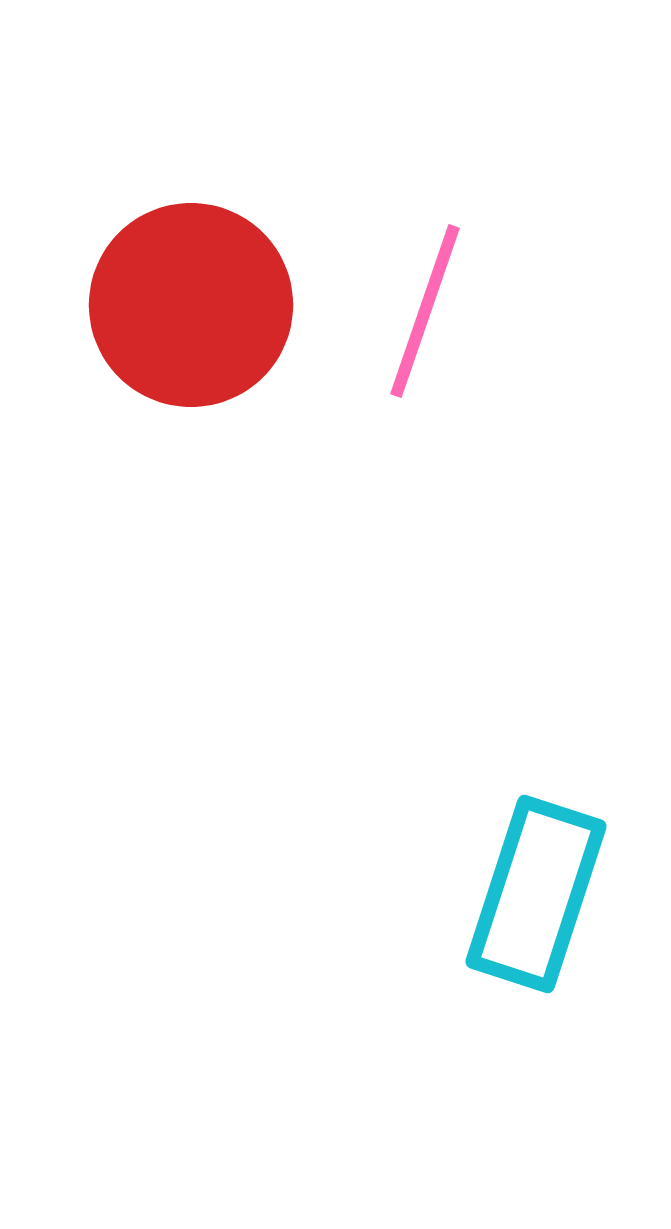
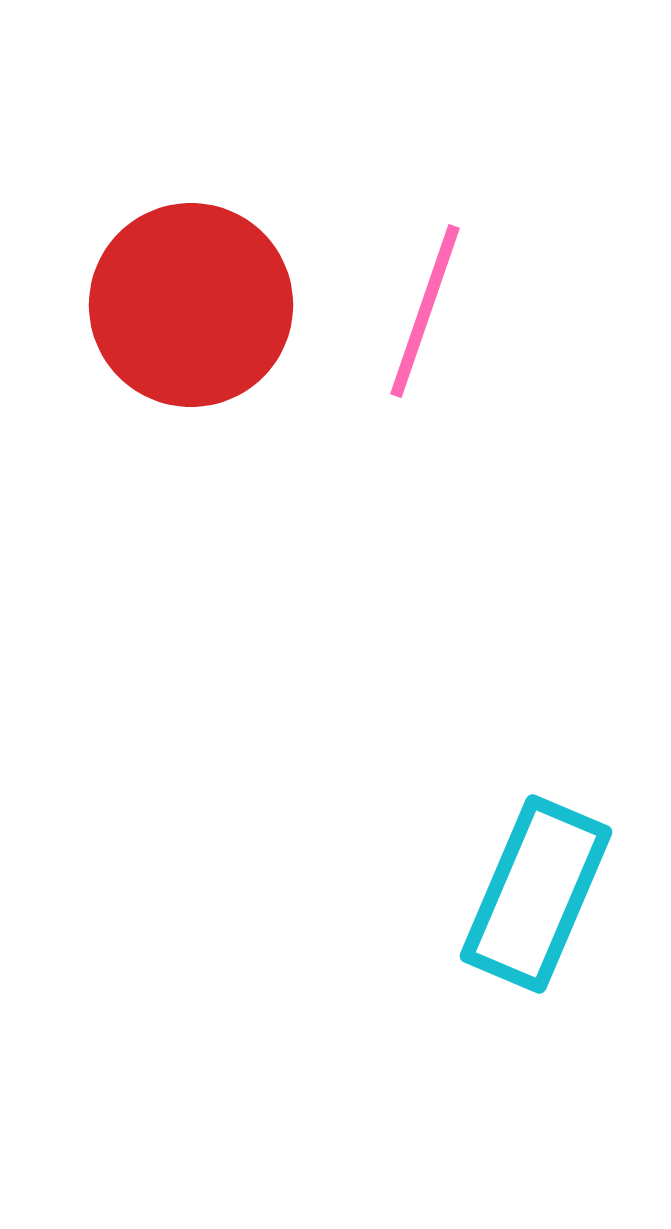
cyan rectangle: rotated 5 degrees clockwise
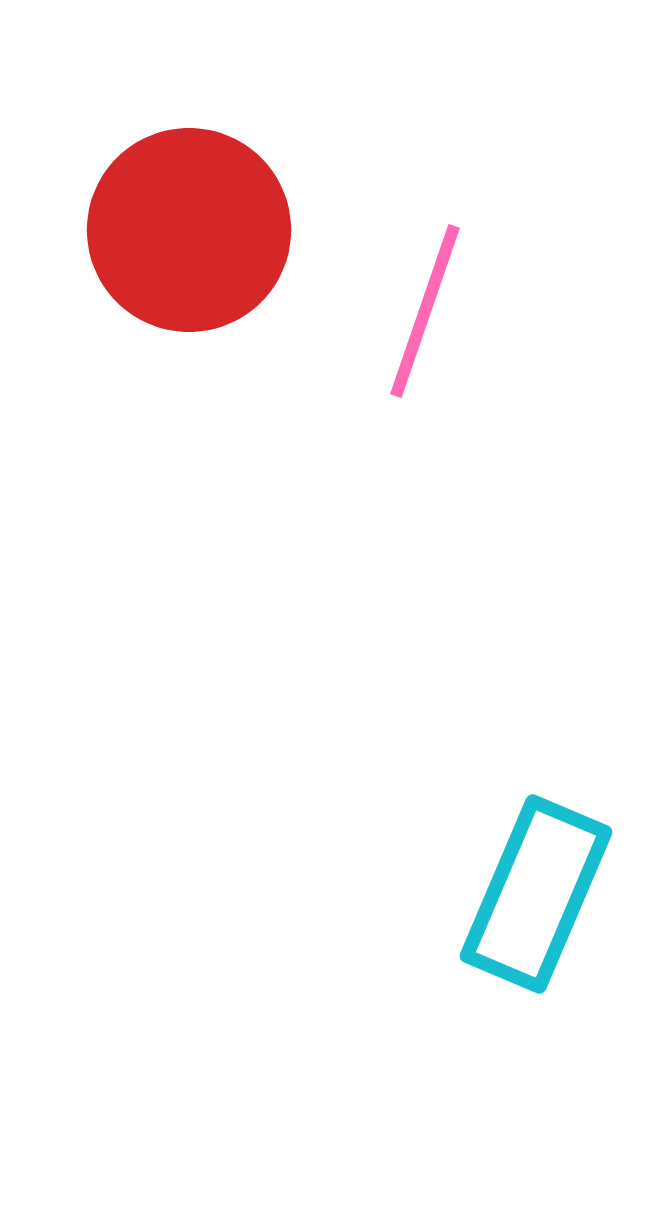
red circle: moved 2 px left, 75 px up
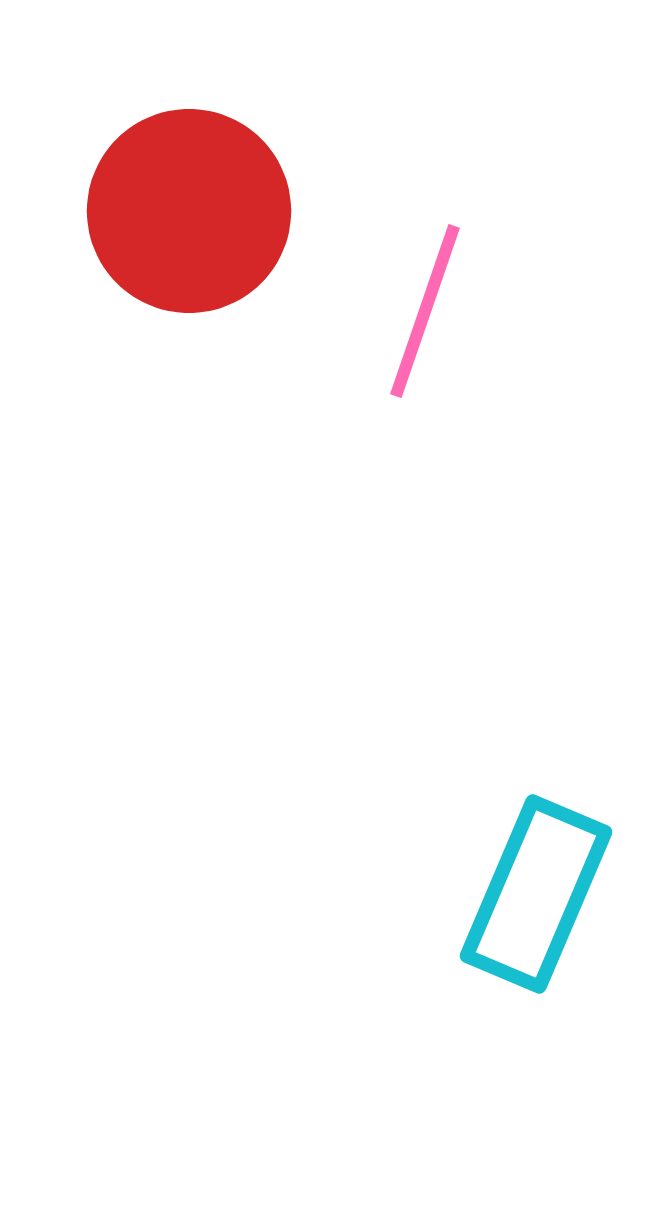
red circle: moved 19 px up
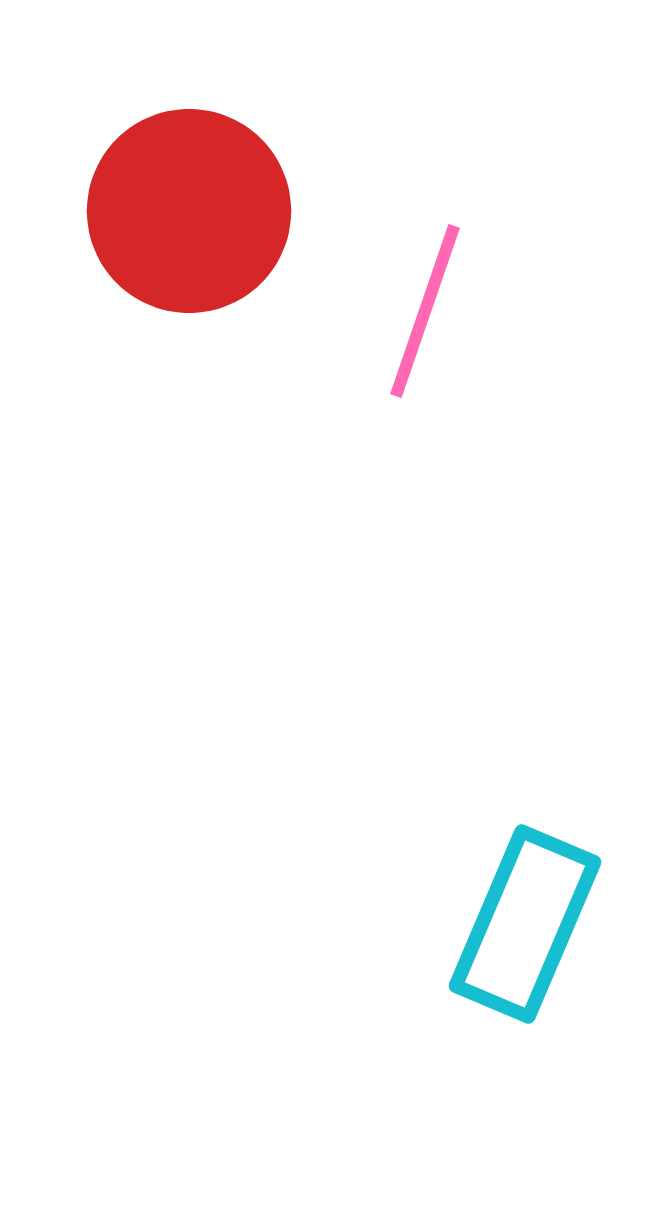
cyan rectangle: moved 11 px left, 30 px down
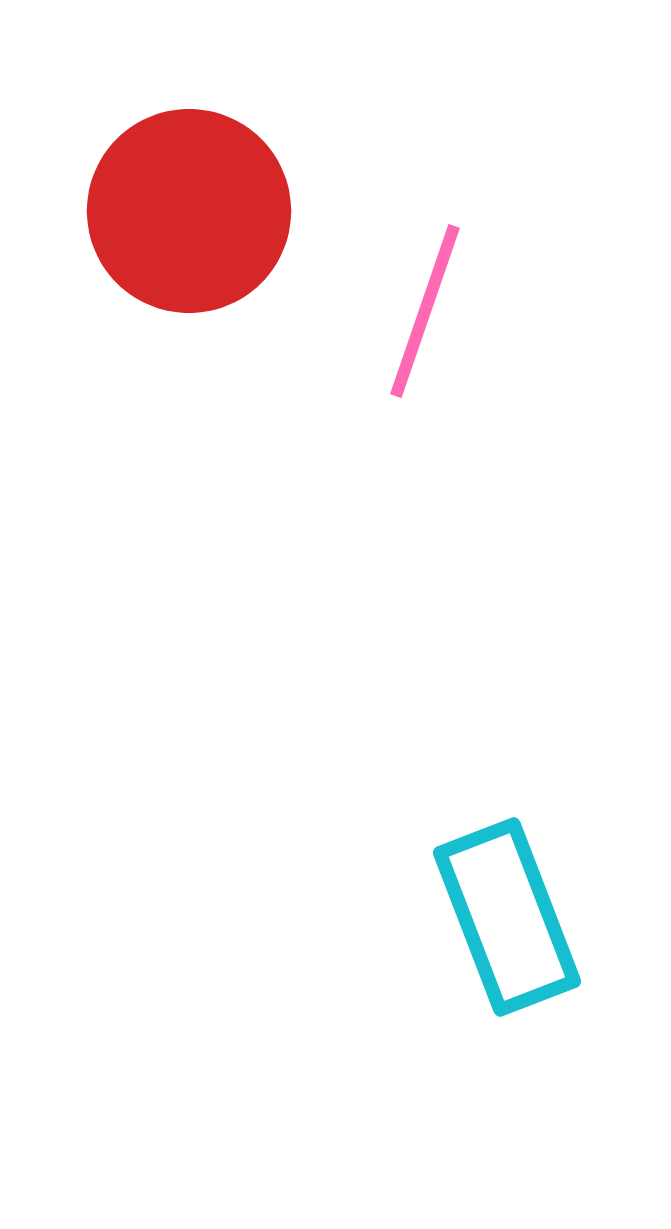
cyan rectangle: moved 18 px left, 7 px up; rotated 44 degrees counterclockwise
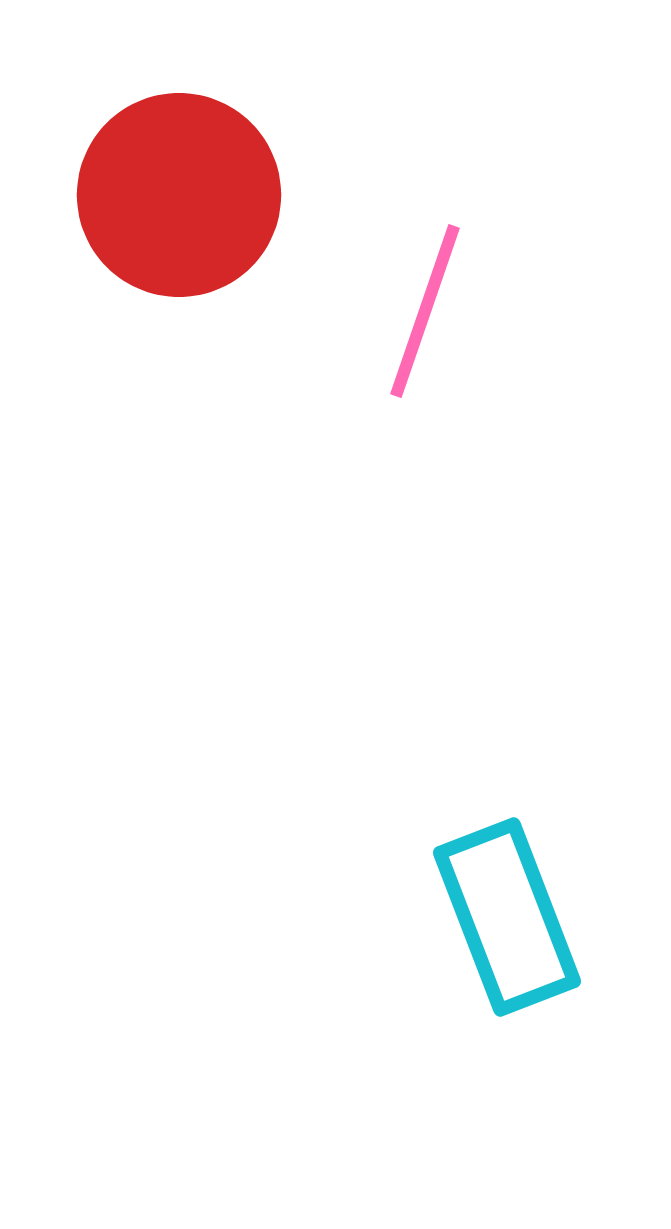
red circle: moved 10 px left, 16 px up
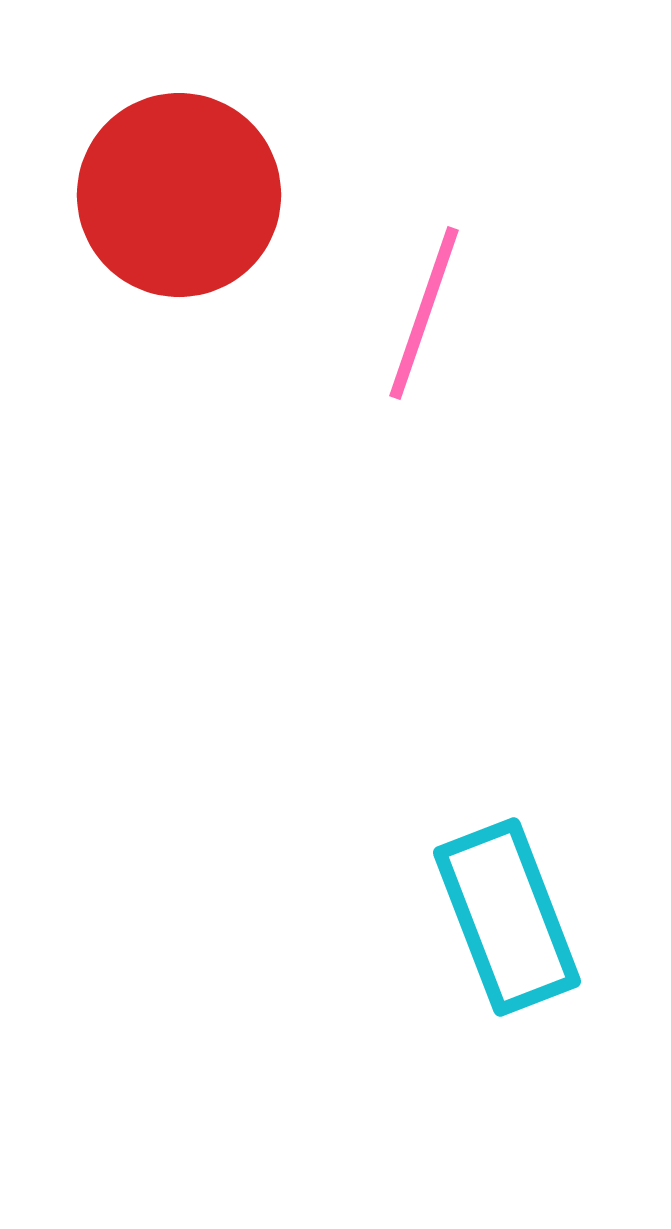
pink line: moved 1 px left, 2 px down
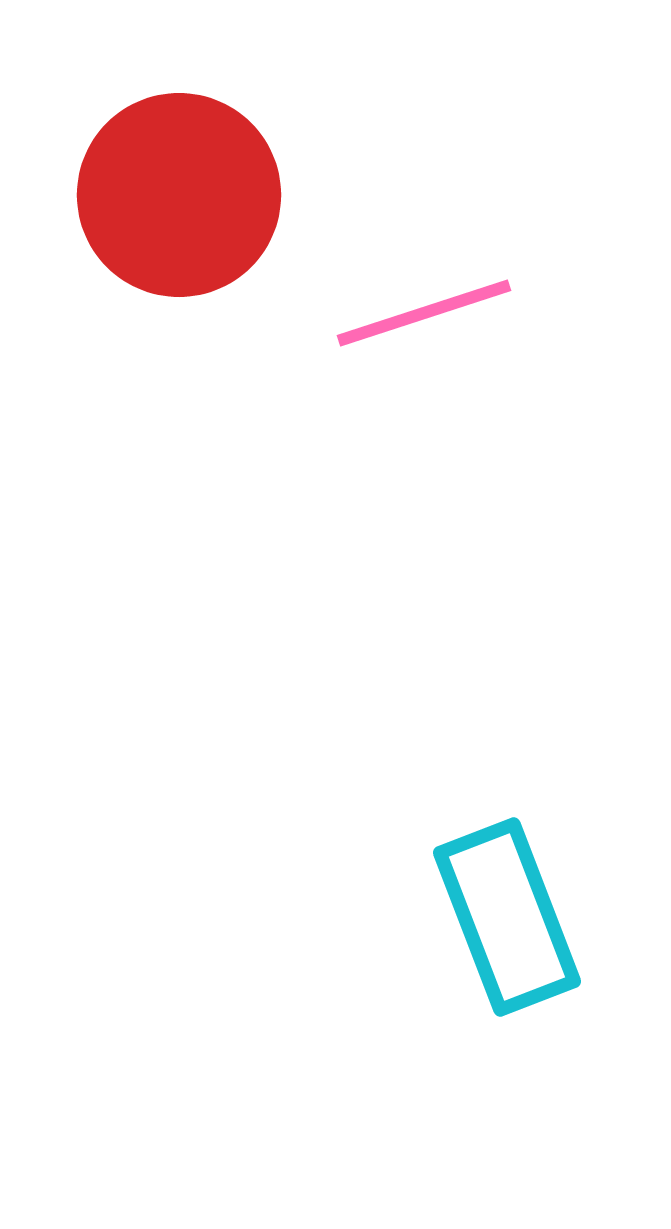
pink line: rotated 53 degrees clockwise
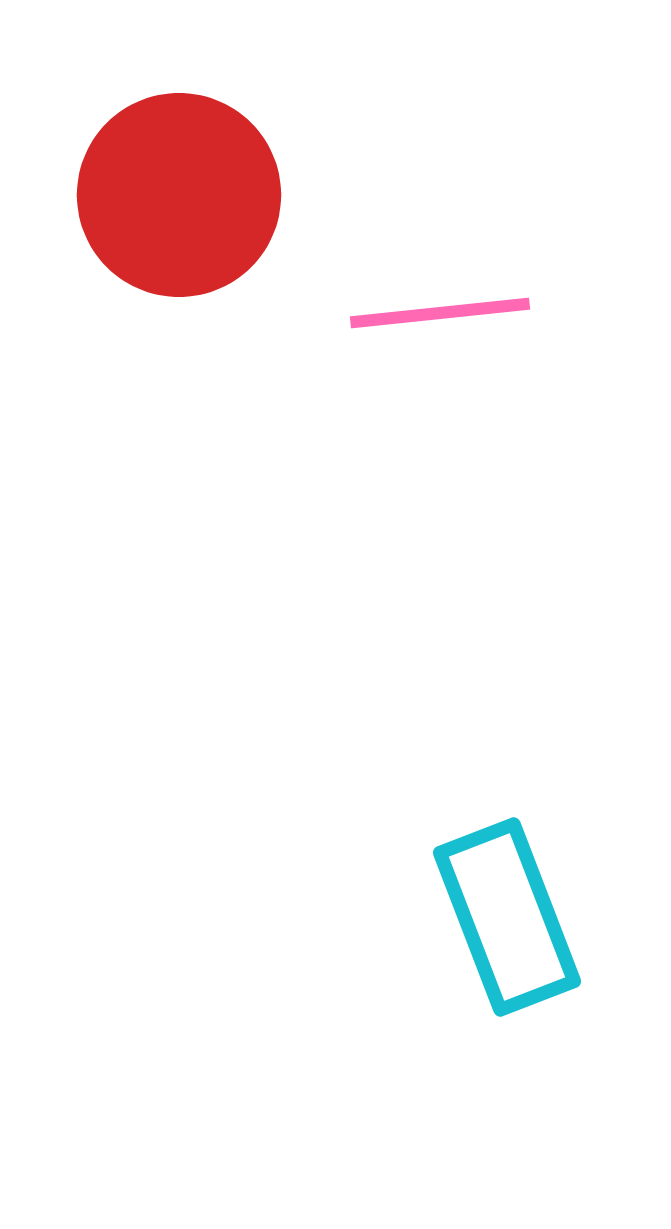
pink line: moved 16 px right; rotated 12 degrees clockwise
